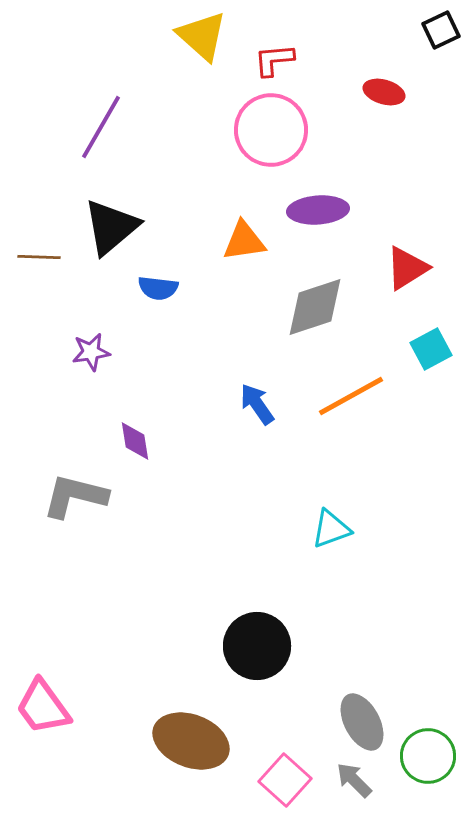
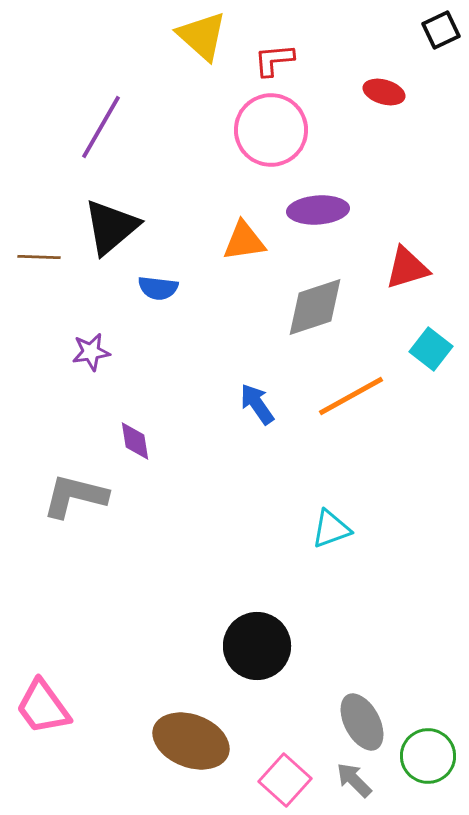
red triangle: rotated 15 degrees clockwise
cyan square: rotated 24 degrees counterclockwise
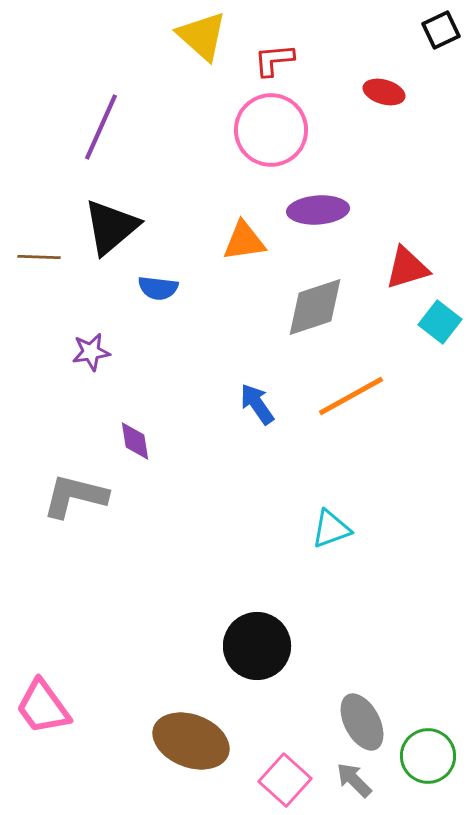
purple line: rotated 6 degrees counterclockwise
cyan square: moved 9 px right, 27 px up
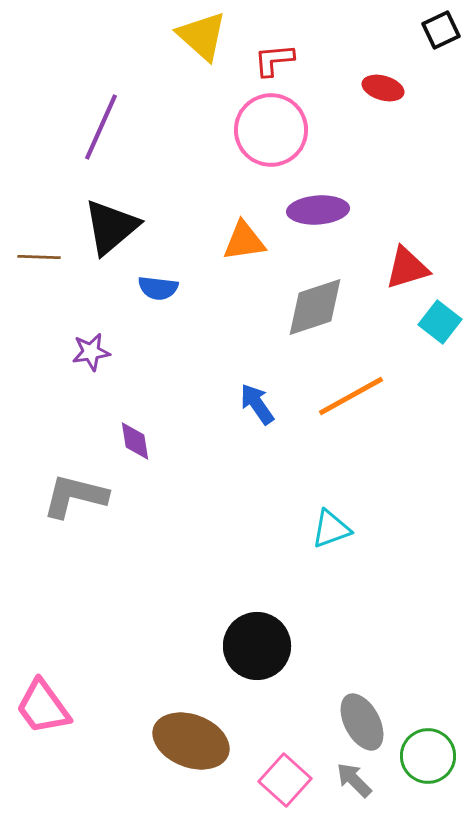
red ellipse: moved 1 px left, 4 px up
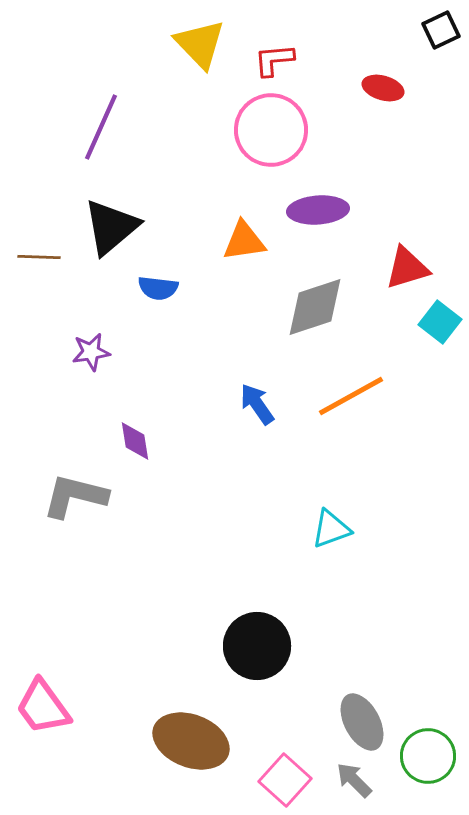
yellow triangle: moved 2 px left, 8 px down; rotated 4 degrees clockwise
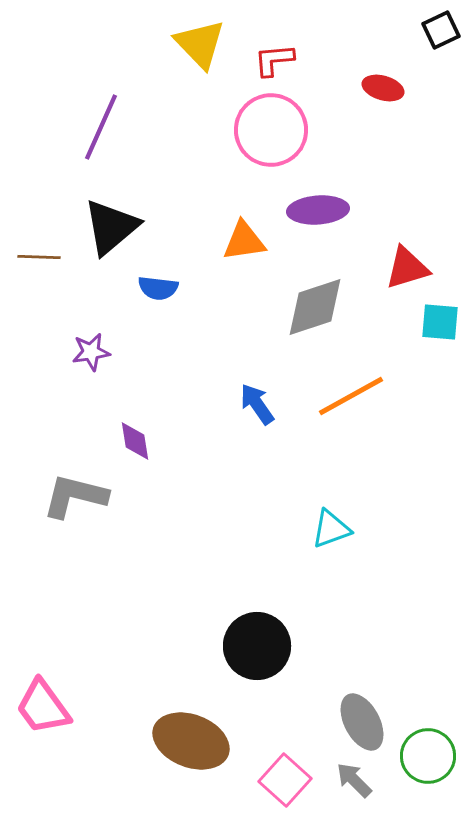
cyan square: rotated 33 degrees counterclockwise
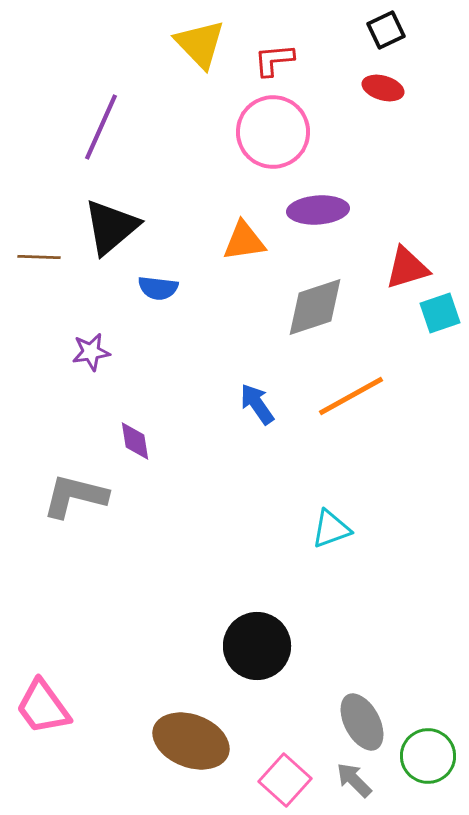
black square: moved 55 px left
pink circle: moved 2 px right, 2 px down
cyan square: moved 9 px up; rotated 24 degrees counterclockwise
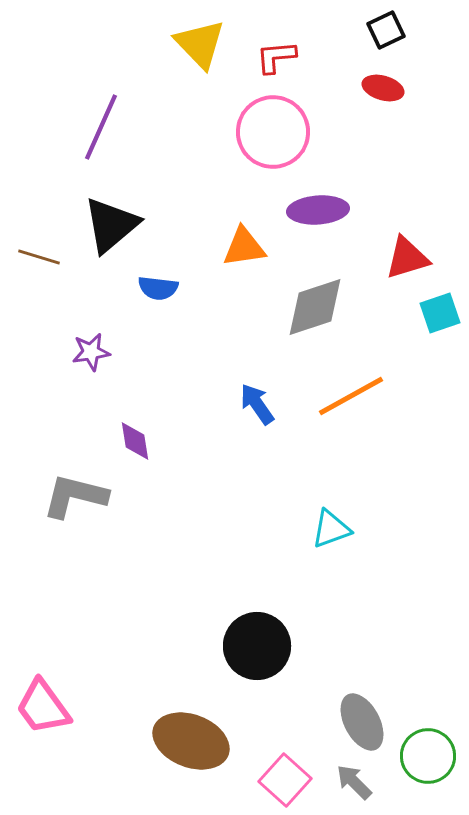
red L-shape: moved 2 px right, 3 px up
black triangle: moved 2 px up
orange triangle: moved 6 px down
brown line: rotated 15 degrees clockwise
red triangle: moved 10 px up
gray arrow: moved 2 px down
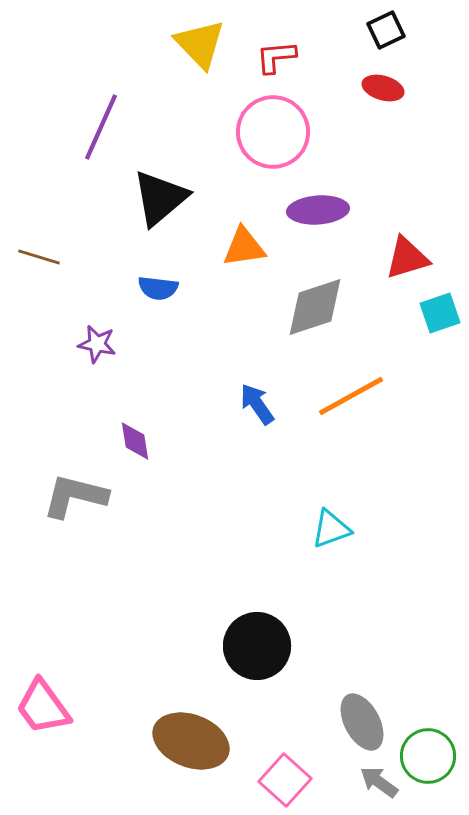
black triangle: moved 49 px right, 27 px up
purple star: moved 6 px right, 8 px up; rotated 21 degrees clockwise
gray arrow: moved 25 px right; rotated 9 degrees counterclockwise
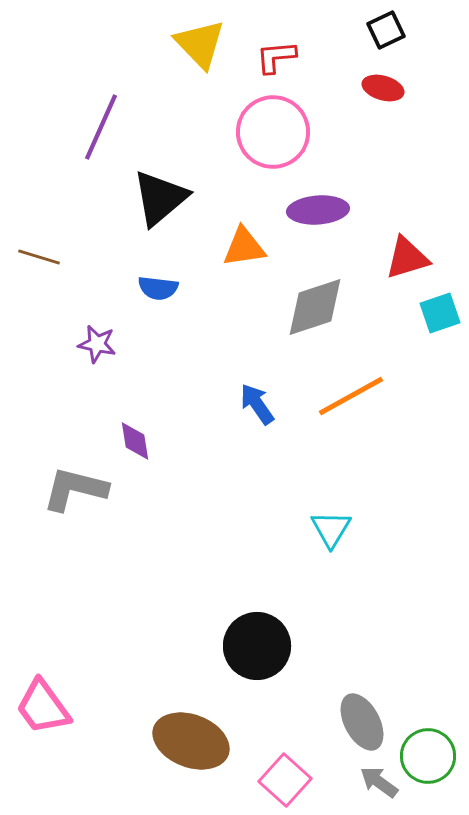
gray L-shape: moved 7 px up
cyan triangle: rotated 39 degrees counterclockwise
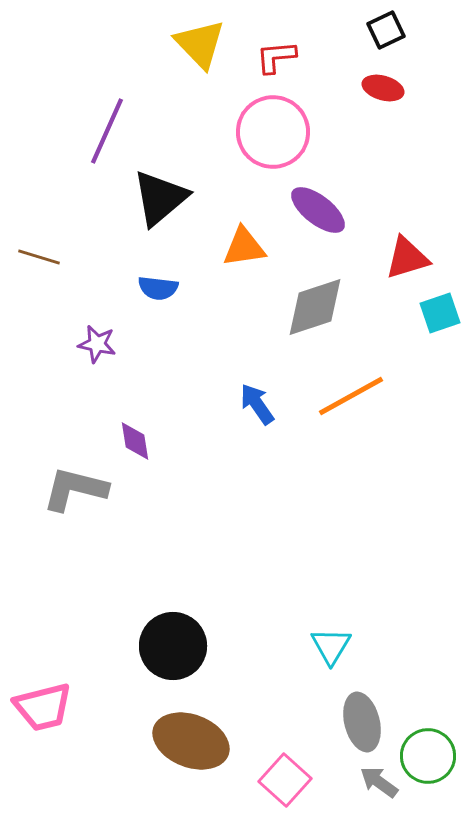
purple line: moved 6 px right, 4 px down
purple ellipse: rotated 42 degrees clockwise
cyan triangle: moved 117 px down
black circle: moved 84 px left
pink trapezoid: rotated 68 degrees counterclockwise
gray ellipse: rotated 14 degrees clockwise
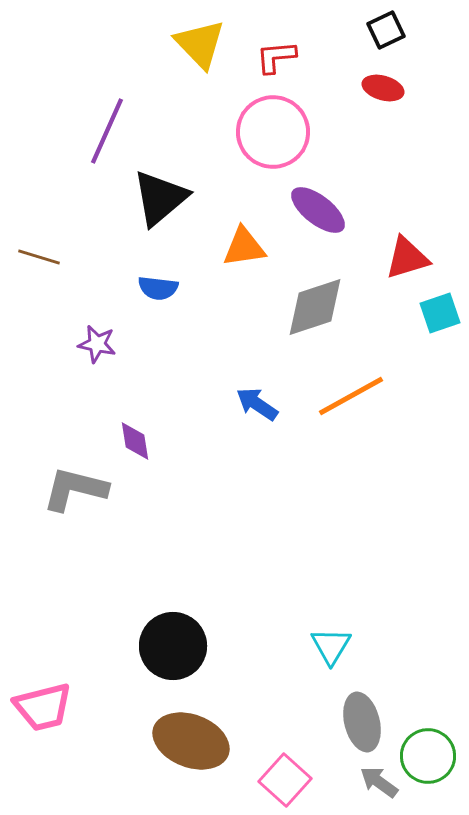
blue arrow: rotated 21 degrees counterclockwise
